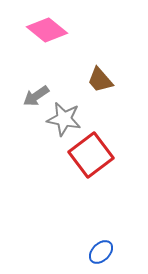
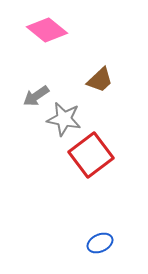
brown trapezoid: rotated 92 degrees counterclockwise
blue ellipse: moved 1 px left, 9 px up; rotated 20 degrees clockwise
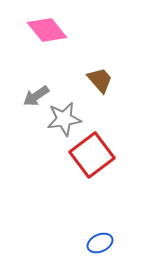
pink diamond: rotated 12 degrees clockwise
brown trapezoid: rotated 88 degrees counterclockwise
gray star: rotated 20 degrees counterclockwise
red square: moved 1 px right
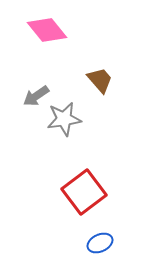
red square: moved 8 px left, 37 px down
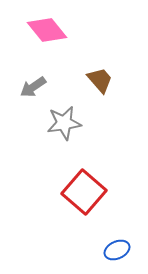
gray arrow: moved 3 px left, 9 px up
gray star: moved 4 px down
red square: rotated 12 degrees counterclockwise
blue ellipse: moved 17 px right, 7 px down
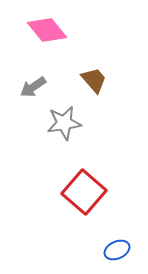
brown trapezoid: moved 6 px left
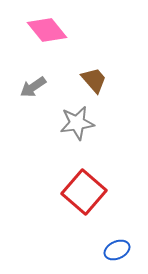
gray star: moved 13 px right
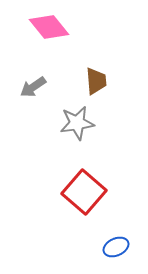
pink diamond: moved 2 px right, 3 px up
brown trapezoid: moved 2 px right, 1 px down; rotated 36 degrees clockwise
blue ellipse: moved 1 px left, 3 px up
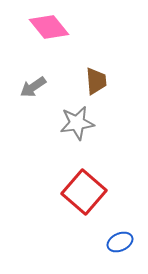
blue ellipse: moved 4 px right, 5 px up
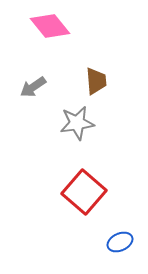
pink diamond: moved 1 px right, 1 px up
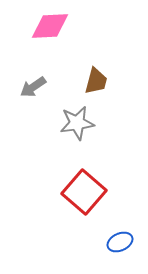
pink diamond: rotated 54 degrees counterclockwise
brown trapezoid: rotated 20 degrees clockwise
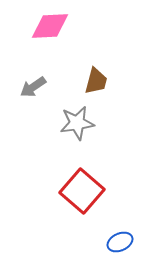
red square: moved 2 px left, 1 px up
